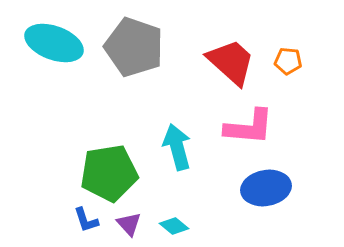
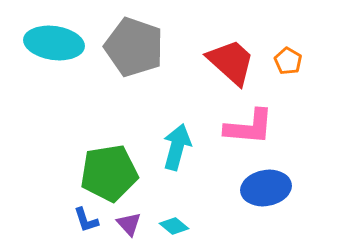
cyan ellipse: rotated 12 degrees counterclockwise
orange pentagon: rotated 24 degrees clockwise
cyan arrow: rotated 30 degrees clockwise
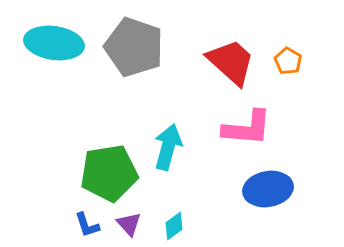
pink L-shape: moved 2 px left, 1 px down
cyan arrow: moved 9 px left
blue ellipse: moved 2 px right, 1 px down
blue L-shape: moved 1 px right, 5 px down
cyan diamond: rotated 76 degrees counterclockwise
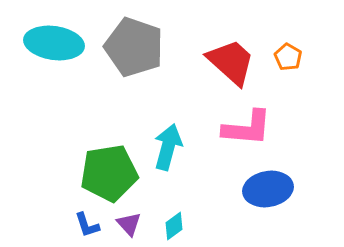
orange pentagon: moved 4 px up
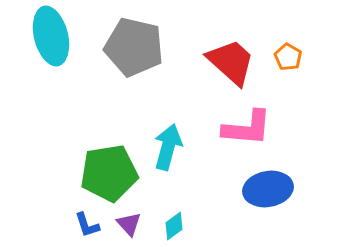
cyan ellipse: moved 3 px left, 7 px up; rotated 68 degrees clockwise
gray pentagon: rotated 6 degrees counterclockwise
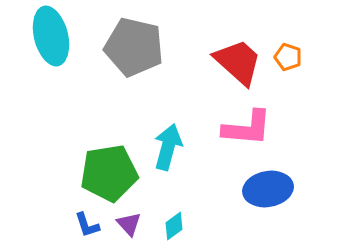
orange pentagon: rotated 12 degrees counterclockwise
red trapezoid: moved 7 px right
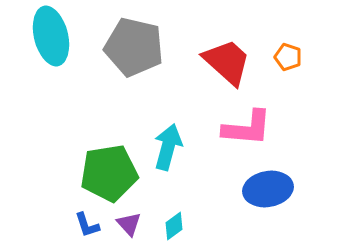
red trapezoid: moved 11 px left
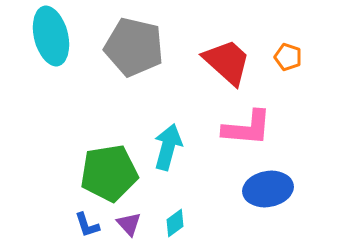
cyan diamond: moved 1 px right, 3 px up
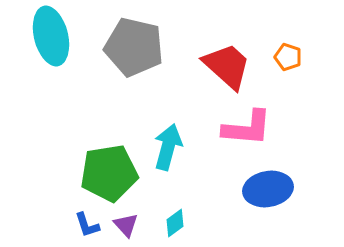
red trapezoid: moved 4 px down
purple triangle: moved 3 px left, 1 px down
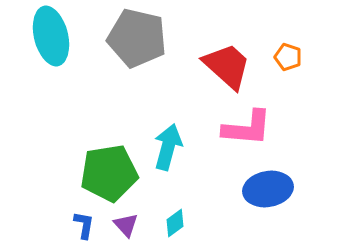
gray pentagon: moved 3 px right, 9 px up
blue L-shape: moved 3 px left; rotated 152 degrees counterclockwise
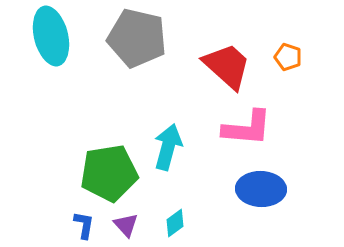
blue ellipse: moved 7 px left; rotated 12 degrees clockwise
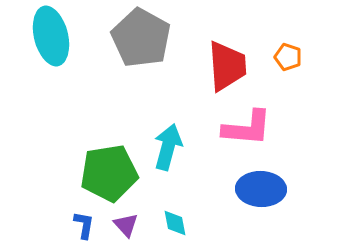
gray pentagon: moved 4 px right; rotated 16 degrees clockwise
red trapezoid: rotated 44 degrees clockwise
cyan diamond: rotated 64 degrees counterclockwise
